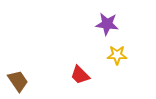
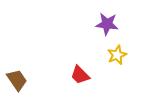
yellow star: rotated 24 degrees counterclockwise
brown trapezoid: moved 1 px left, 1 px up
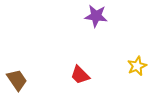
purple star: moved 11 px left, 8 px up
yellow star: moved 20 px right, 11 px down
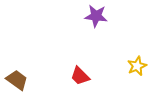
red trapezoid: moved 1 px down
brown trapezoid: rotated 20 degrees counterclockwise
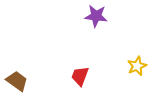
red trapezoid: rotated 65 degrees clockwise
brown trapezoid: moved 1 px down
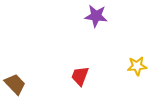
yellow star: rotated 18 degrees clockwise
brown trapezoid: moved 2 px left, 3 px down; rotated 10 degrees clockwise
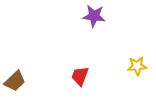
purple star: moved 2 px left
brown trapezoid: moved 3 px up; rotated 90 degrees clockwise
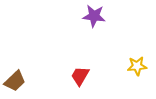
red trapezoid: rotated 10 degrees clockwise
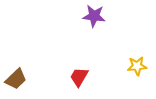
red trapezoid: moved 1 px left, 1 px down
brown trapezoid: moved 1 px right, 2 px up
